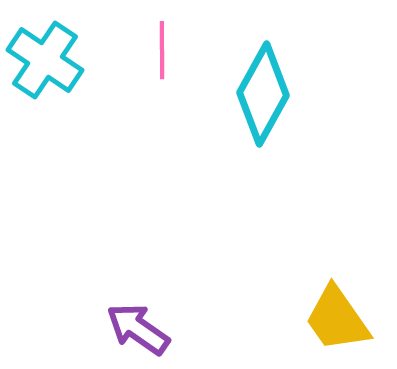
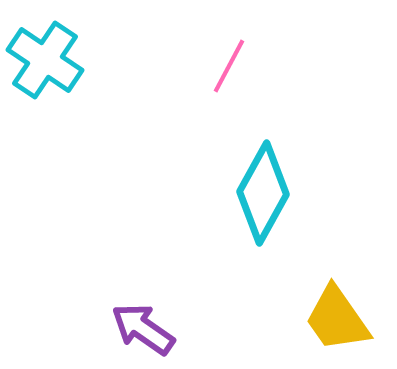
pink line: moved 67 px right, 16 px down; rotated 28 degrees clockwise
cyan diamond: moved 99 px down
purple arrow: moved 5 px right
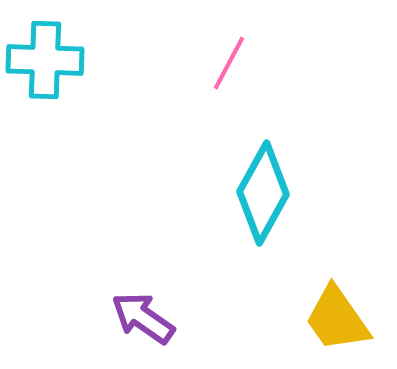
cyan cross: rotated 32 degrees counterclockwise
pink line: moved 3 px up
purple arrow: moved 11 px up
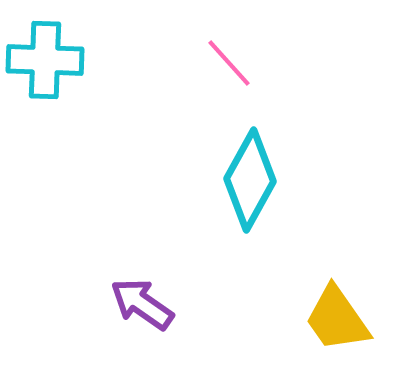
pink line: rotated 70 degrees counterclockwise
cyan diamond: moved 13 px left, 13 px up
purple arrow: moved 1 px left, 14 px up
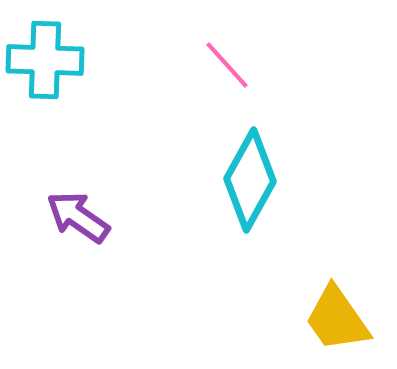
pink line: moved 2 px left, 2 px down
purple arrow: moved 64 px left, 87 px up
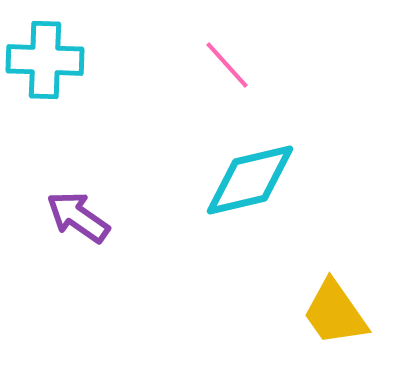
cyan diamond: rotated 48 degrees clockwise
yellow trapezoid: moved 2 px left, 6 px up
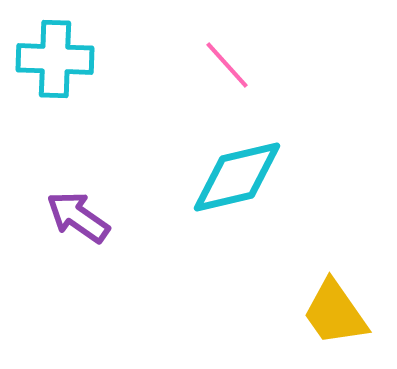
cyan cross: moved 10 px right, 1 px up
cyan diamond: moved 13 px left, 3 px up
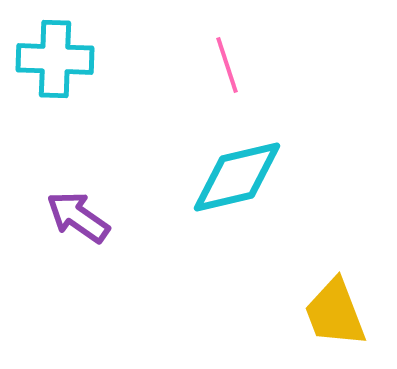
pink line: rotated 24 degrees clockwise
yellow trapezoid: rotated 14 degrees clockwise
